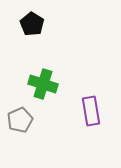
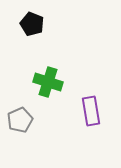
black pentagon: rotated 10 degrees counterclockwise
green cross: moved 5 px right, 2 px up
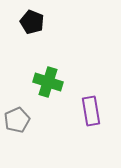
black pentagon: moved 2 px up
gray pentagon: moved 3 px left
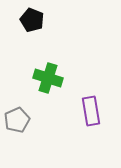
black pentagon: moved 2 px up
green cross: moved 4 px up
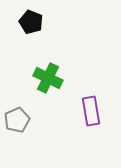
black pentagon: moved 1 px left, 2 px down
green cross: rotated 8 degrees clockwise
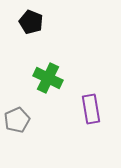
purple rectangle: moved 2 px up
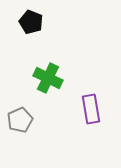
gray pentagon: moved 3 px right
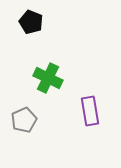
purple rectangle: moved 1 px left, 2 px down
gray pentagon: moved 4 px right
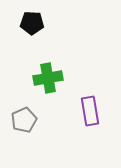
black pentagon: moved 1 px right, 1 px down; rotated 20 degrees counterclockwise
green cross: rotated 36 degrees counterclockwise
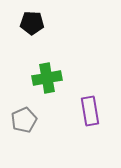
green cross: moved 1 px left
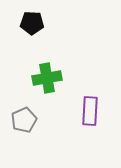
purple rectangle: rotated 12 degrees clockwise
